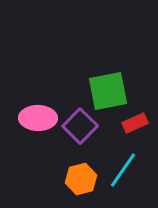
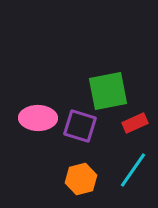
purple square: rotated 28 degrees counterclockwise
cyan line: moved 10 px right
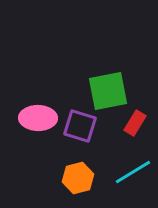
red rectangle: rotated 35 degrees counterclockwise
cyan line: moved 2 px down; rotated 24 degrees clockwise
orange hexagon: moved 3 px left, 1 px up
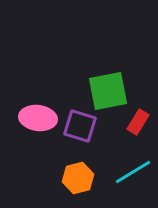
pink ellipse: rotated 6 degrees clockwise
red rectangle: moved 3 px right, 1 px up
